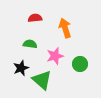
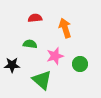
black star: moved 9 px left, 3 px up; rotated 21 degrees clockwise
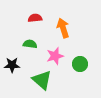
orange arrow: moved 2 px left
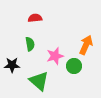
orange arrow: moved 23 px right, 17 px down; rotated 42 degrees clockwise
green semicircle: rotated 72 degrees clockwise
green circle: moved 6 px left, 2 px down
green triangle: moved 3 px left, 1 px down
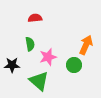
pink star: moved 7 px left, 1 px down
green circle: moved 1 px up
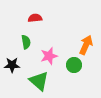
green semicircle: moved 4 px left, 2 px up
pink star: moved 1 px right, 1 px up
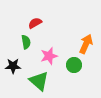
red semicircle: moved 5 px down; rotated 24 degrees counterclockwise
orange arrow: moved 1 px up
black star: moved 1 px right, 1 px down
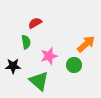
orange arrow: rotated 24 degrees clockwise
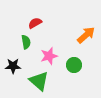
orange arrow: moved 9 px up
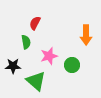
red semicircle: rotated 32 degrees counterclockwise
orange arrow: rotated 132 degrees clockwise
green circle: moved 2 px left
green triangle: moved 3 px left
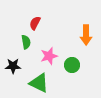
green triangle: moved 3 px right, 2 px down; rotated 15 degrees counterclockwise
